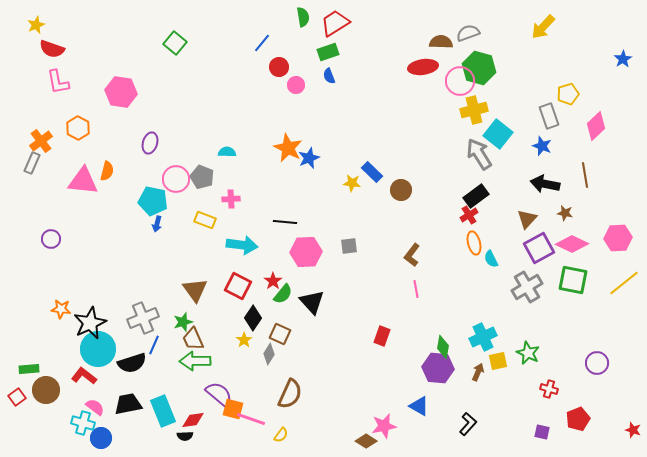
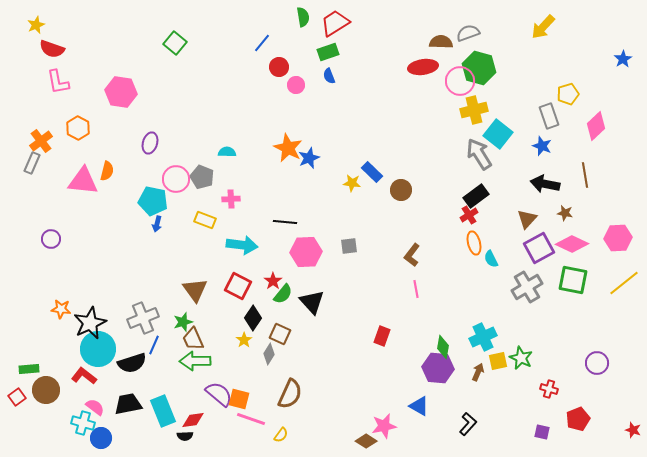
green star at (528, 353): moved 7 px left, 5 px down
orange square at (233, 409): moved 6 px right, 10 px up
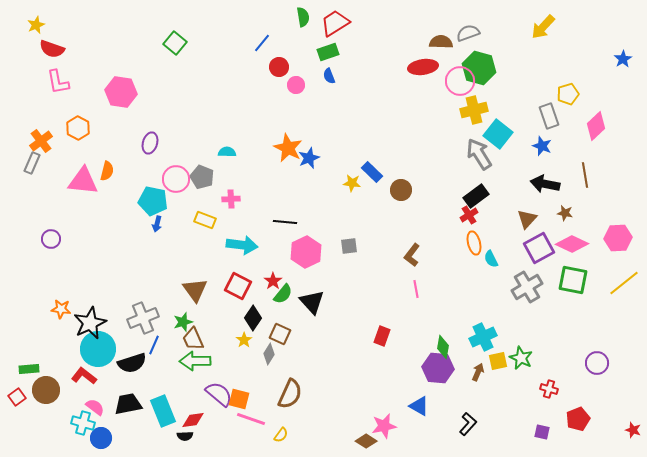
pink hexagon at (306, 252): rotated 24 degrees counterclockwise
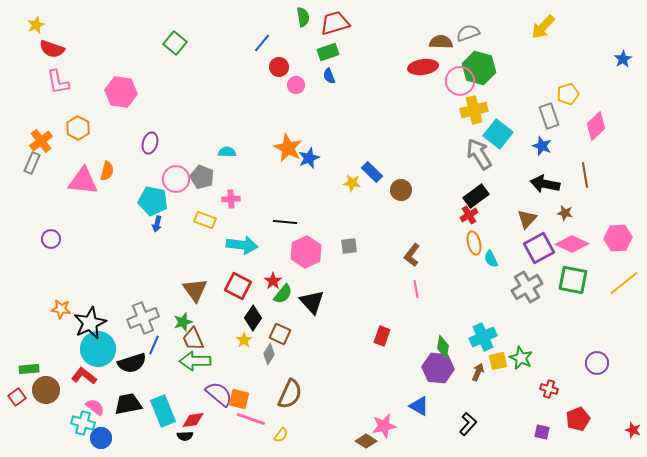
red trapezoid at (335, 23): rotated 16 degrees clockwise
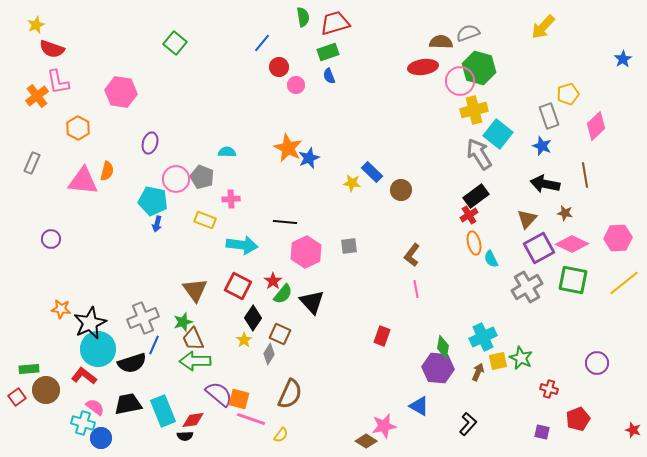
orange cross at (41, 141): moved 4 px left, 45 px up
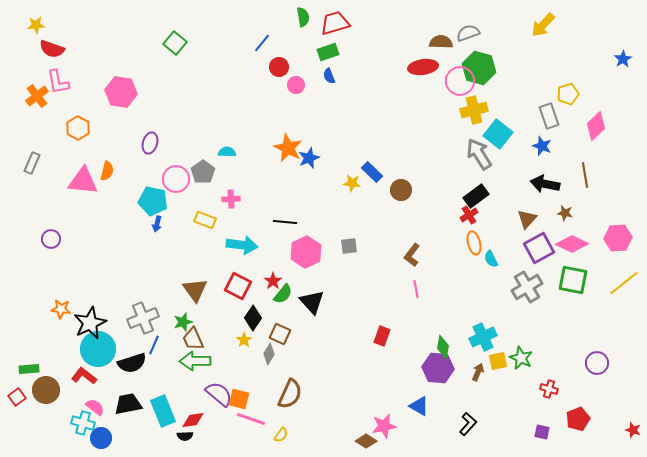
yellow star at (36, 25): rotated 18 degrees clockwise
yellow arrow at (543, 27): moved 2 px up
gray pentagon at (202, 177): moved 1 px right, 5 px up; rotated 15 degrees clockwise
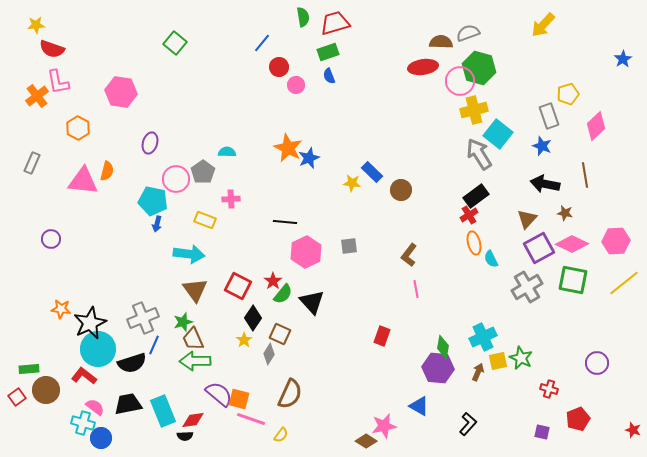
pink hexagon at (618, 238): moved 2 px left, 3 px down
cyan arrow at (242, 245): moved 53 px left, 9 px down
brown L-shape at (412, 255): moved 3 px left
